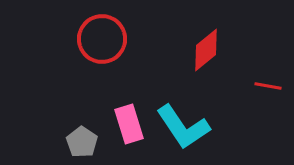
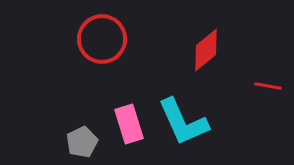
cyan L-shape: moved 5 px up; rotated 10 degrees clockwise
gray pentagon: rotated 12 degrees clockwise
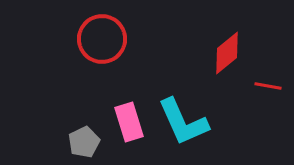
red diamond: moved 21 px right, 3 px down
pink rectangle: moved 2 px up
gray pentagon: moved 2 px right
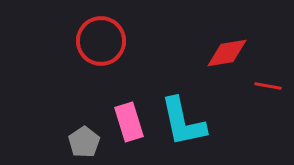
red circle: moved 1 px left, 2 px down
red diamond: rotated 30 degrees clockwise
cyan L-shape: rotated 12 degrees clockwise
gray pentagon: rotated 8 degrees counterclockwise
